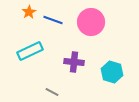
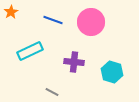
orange star: moved 18 px left
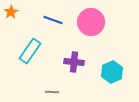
cyan rectangle: rotated 30 degrees counterclockwise
cyan hexagon: rotated 20 degrees clockwise
gray line: rotated 24 degrees counterclockwise
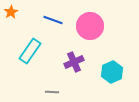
pink circle: moved 1 px left, 4 px down
purple cross: rotated 30 degrees counterclockwise
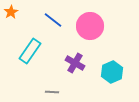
blue line: rotated 18 degrees clockwise
purple cross: moved 1 px right, 1 px down; rotated 36 degrees counterclockwise
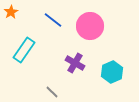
cyan rectangle: moved 6 px left, 1 px up
gray line: rotated 40 degrees clockwise
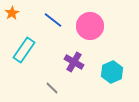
orange star: moved 1 px right, 1 px down
purple cross: moved 1 px left, 1 px up
gray line: moved 4 px up
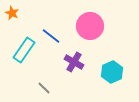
orange star: rotated 16 degrees counterclockwise
blue line: moved 2 px left, 16 px down
gray line: moved 8 px left
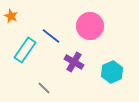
orange star: moved 1 px left, 3 px down
cyan rectangle: moved 1 px right
